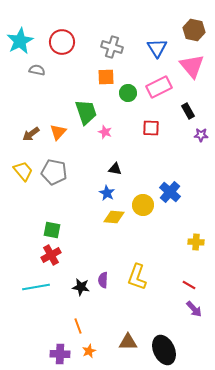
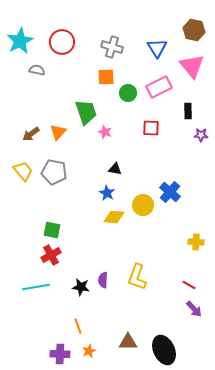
black rectangle: rotated 28 degrees clockwise
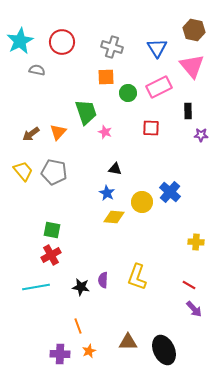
yellow circle: moved 1 px left, 3 px up
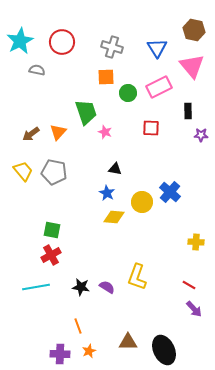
purple semicircle: moved 4 px right, 7 px down; rotated 119 degrees clockwise
